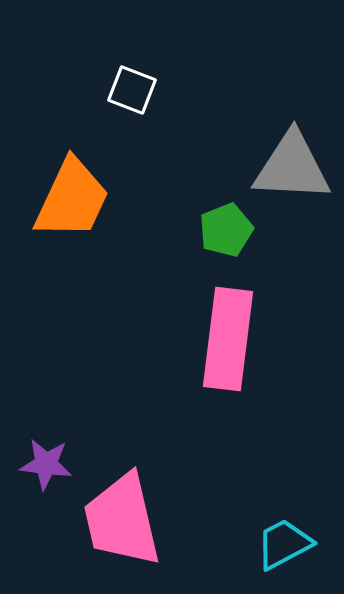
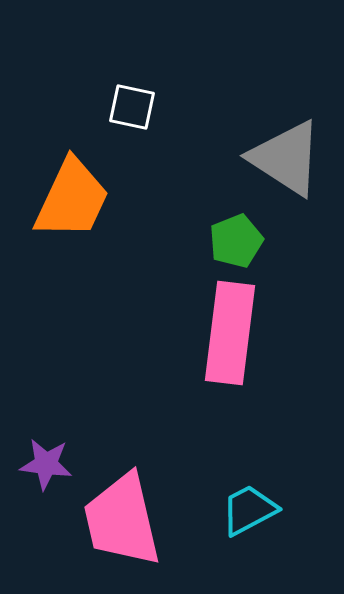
white square: moved 17 px down; rotated 9 degrees counterclockwise
gray triangle: moved 6 px left, 9 px up; rotated 30 degrees clockwise
green pentagon: moved 10 px right, 11 px down
pink rectangle: moved 2 px right, 6 px up
cyan trapezoid: moved 35 px left, 34 px up
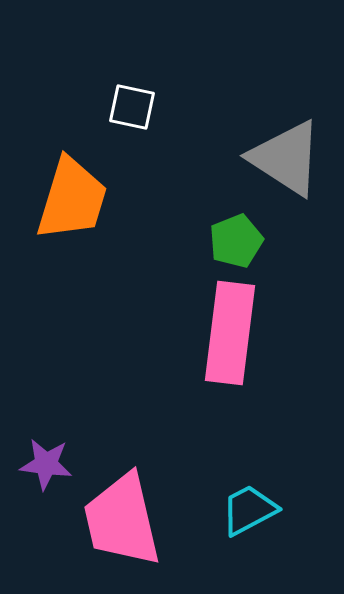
orange trapezoid: rotated 8 degrees counterclockwise
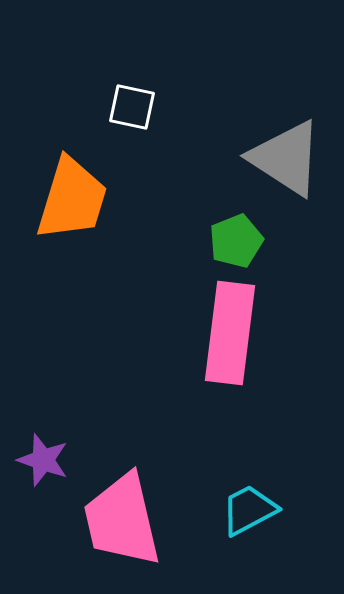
purple star: moved 3 px left, 4 px up; rotated 12 degrees clockwise
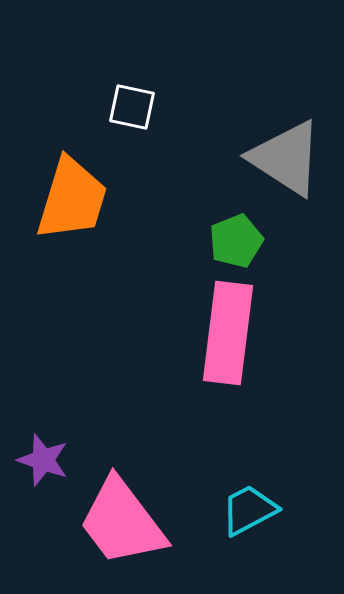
pink rectangle: moved 2 px left
pink trapezoid: moved 2 px down; rotated 24 degrees counterclockwise
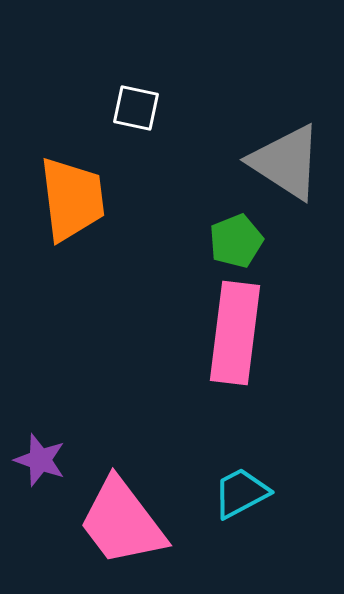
white square: moved 4 px right, 1 px down
gray triangle: moved 4 px down
orange trapezoid: rotated 24 degrees counterclockwise
pink rectangle: moved 7 px right
purple star: moved 3 px left
cyan trapezoid: moved 8 px left, 17 px up
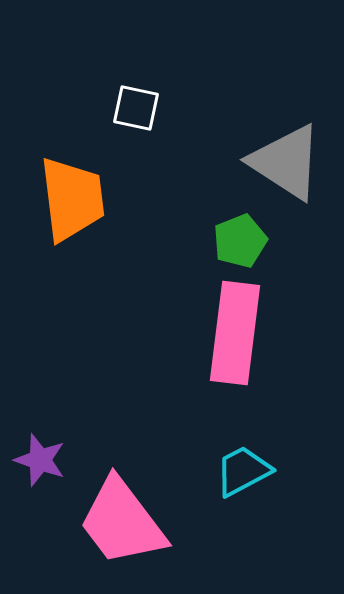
green pentagon: moved 4 px right
cyan trapezoid: moved 2 px right, 22 px up
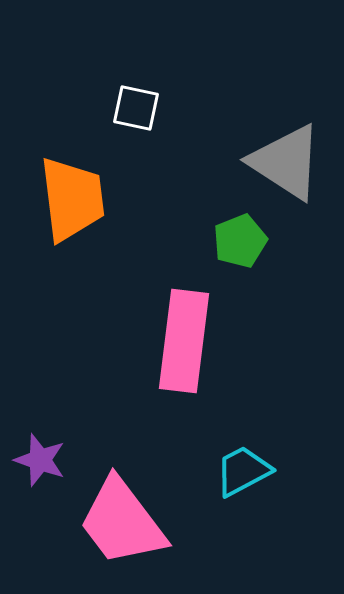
pink rectangle: moved 51 px left, 8 px down
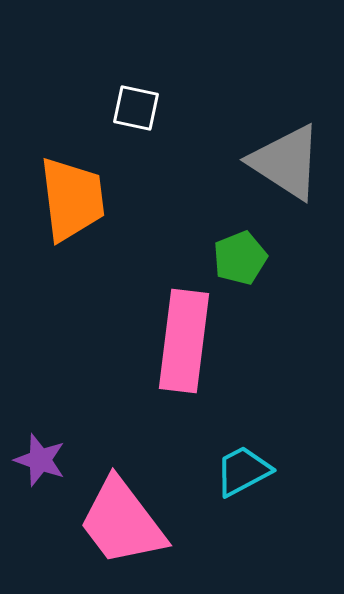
green pentagon: moved 17 px down
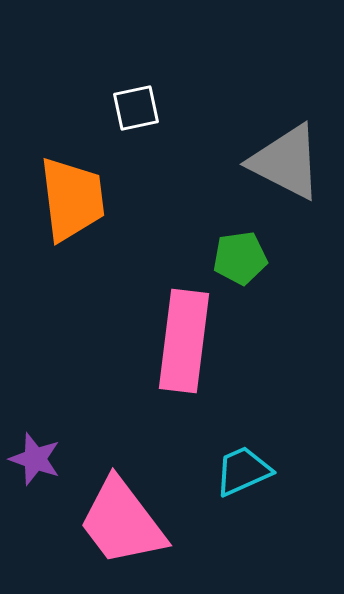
white square: rotated 24 degrees counterclockwise
gray triangle: rotated 6 degrees counterclockwise
green pentagon: rotated 14 degrees clockwise
purple star: moved 5 px left, 1 px up
cyan trapezoid: rotated 4 degrees clockwise
